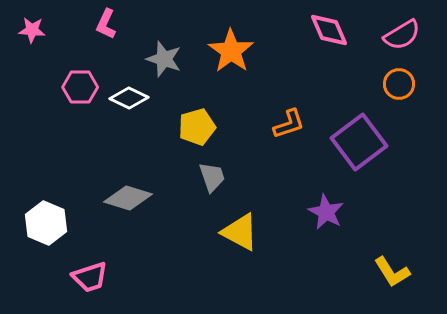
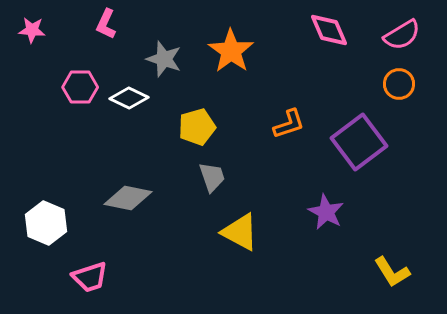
gray diamond: rotated 6 degrees counterclockwise
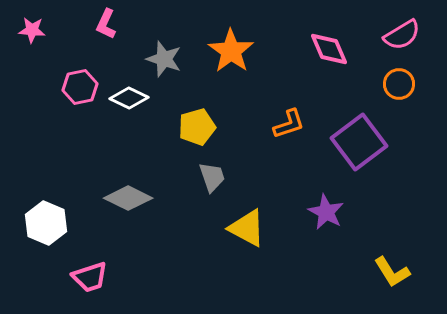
pink diamond: moved 19 px down
pink hexagon: rotated 12 degrees counterclockwise
gray diamond: rotated 15 degrees clockwise
yellow triangle: moved 7 px right, 4 px up
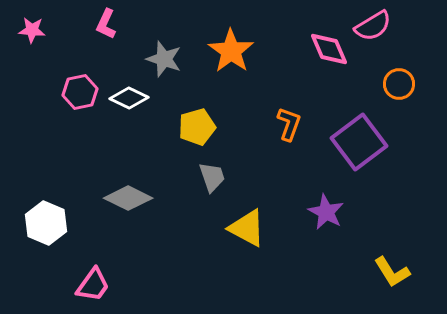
pink semicircle: moved 29 px left, 9 px up
pink hexagon: moved 5 px down
orange L-shape: rotated 52 degrees counterclockwise
pink trapezoid: moved 3 px right, 8 px down; rotated 36 degrees counterclockwise
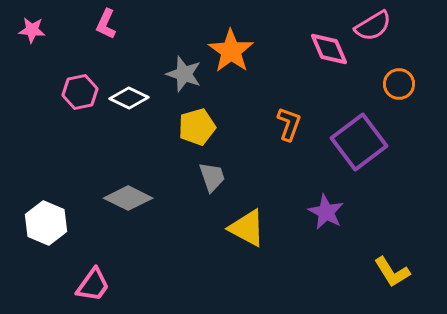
gray star: moved 20 px right, 15 px down
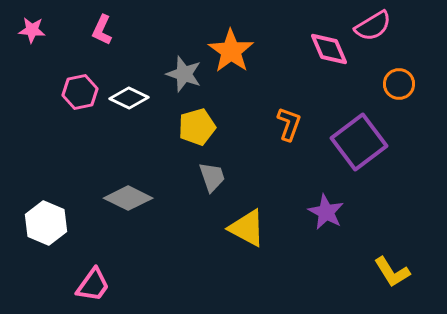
pink L-shape: moved 4 px left, 6 px down
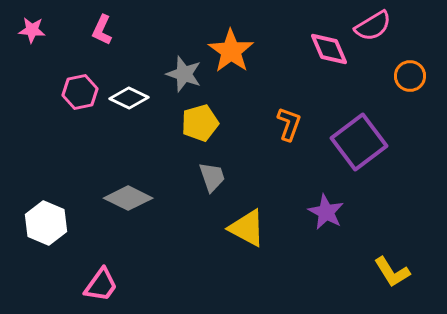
orange circle: moved 11 px right, 8 px up
yellow pentagon: moved 3 px right, 4 px up
pink trapezoid: moved 8 px right
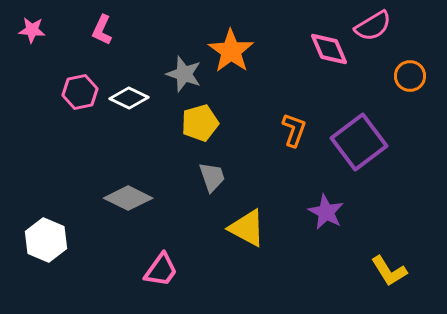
orange L-shape: moved 5 px right, 6 px down
white hexagon: moved 17 px down
yellow L-shape: moved 3 px left, 1 px up
pink trapezoid: moved 60 px right, 15 px up
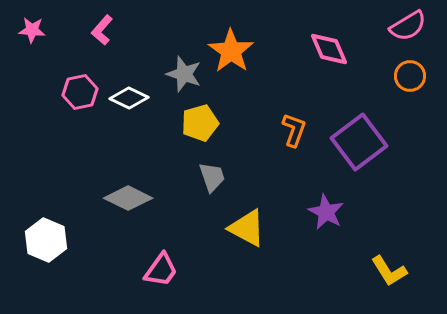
pink semicircle: moved 35 px right
pink L-shape: rotated 16 degrees clockwise
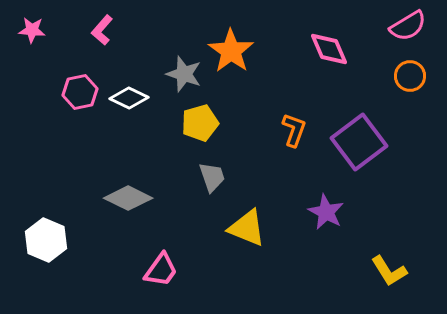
yellow triangle: rotated 6 degrees counterclockwise
